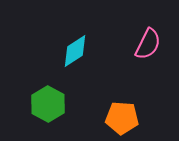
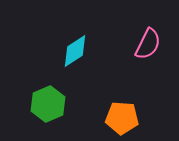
green hexagon: rotated 8 degrees clockwise
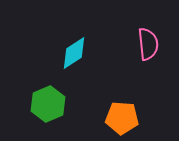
pink semicircle: rotated 32 degrees counterclockwise
cyan diamond: moved 1 px left, 2 px down
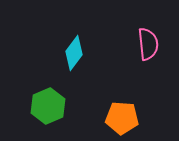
cyan diamond: rotated 20 degrees counterclockwise
green hexagon: moved 2 px down
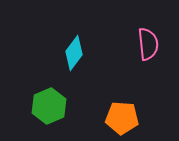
green hexagon: moved 1 px right
